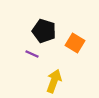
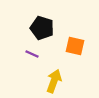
black pentagon: moved 2 px left, 3 px up
orange square: moved 3 px down; rotated 18 degrees counterclockwise
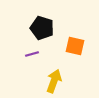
purple line: rotated 40 degrees counterclockwise
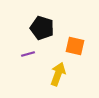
purple line: moved 4 px left
yellow arrow: moved 4 px right, 7 px up
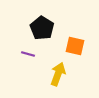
black pentagon: rotated 15 degrees clockwise
purple line: rotated 32 degrees clockwise
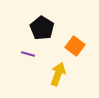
orange square: rotated 24 degrees clockwise
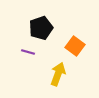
black pentagon: moved 1 px left; rotated 20 degrees clockwise
purple line: moved 2 px up
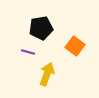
black pentagon: rotated 10 degrees clockwise
yellow arrow: moved 11 px left
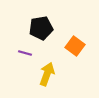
purple line: moved 3 px left, 1 px down
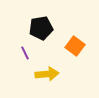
purple line: rotated 48 degrees clockwise
yellow arrow: rotated 65 degrees clockwise
